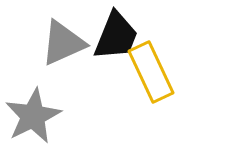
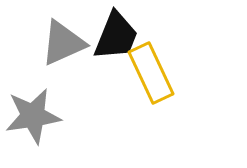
yellow rectangle: moved 1 px down
gray star: rotated 18 degrees clockwise
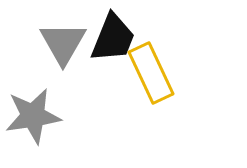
black trapezoid: moved 3 px left, 2 px down
gray triangle: rotated 36 degrees counterclockwise
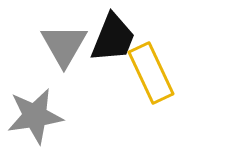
gray triangle: moved 1 px right, 2 px down
gray star: moved 2 px right
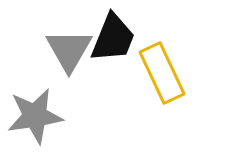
gray triangle: moved 5 px right, 5 px down
yellow rectangle: moved 11 px right
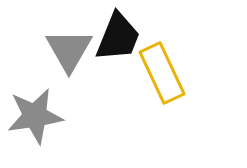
black trapezoid: moved 5 px right, 1 px up
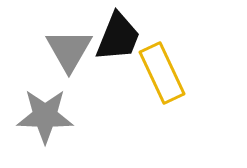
gray star: moved 10 px right; rotated 10 degrees clockwise
